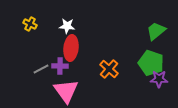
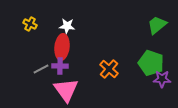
green trapezoid: moved 1 px right, 6 px up
red ellipse: moved 9 px left, 1 px up
purple star: moved 3 px right
pink triangle: moved 1 px up
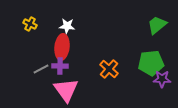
green pentagon: rotated 25 degrees counterclockwise
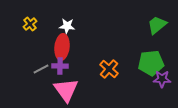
yellow cross: rotated 24 degrees clockwise
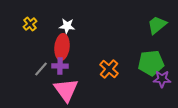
gray line: rotated 21 degrees counterclockwise
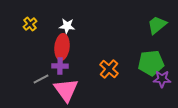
gray line: moved 10 px down; rotated 21 degrees clockwise
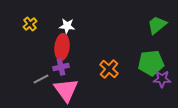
purple cross: moved 1 px right, 1 px down; rotated 14 degrees counterclockwise
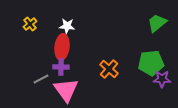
green trapezoid: moved 2 px up
purple cross: rotated 14 degrees clockwise
